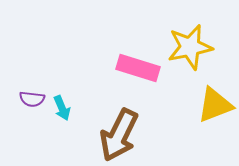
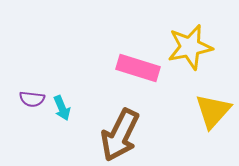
yellow triangle: moved 2 px left, 6 px down; rotated 27 degrees counterclockwise
brown arrow: moved 1 px right
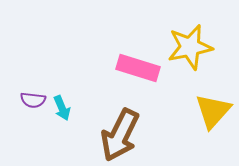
purple semicircle: moved 1 px right, 1 px down
